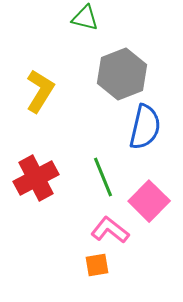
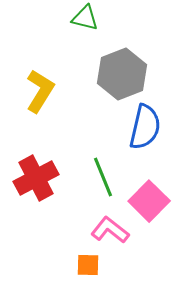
orange square: moved 9 px left; rotated 10 degrees clockwise
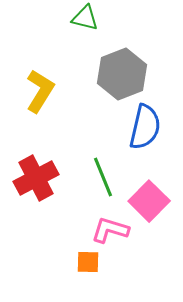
pink L-shape: rotated 21 degrees counterclockwise
orange square: moved 3 px up
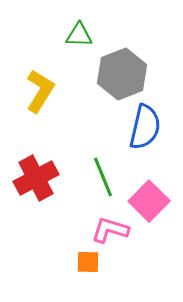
green triangle: moved 6 px left, 17 px down; rotated 12 degrees counterclockwise
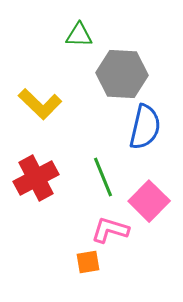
gray hexagon: rotated 24 degrees clockwise
yellow L-shape: moved 13 px down; rotated 102 degrees clockwise
orange square: rotated 10 degrees counterclockwise
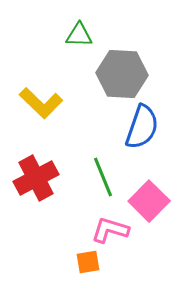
yellow L-shape: moved 1 px right, 1 px up
blue semicircle: moved 3 px left; rotated 6 degrees clockwise
